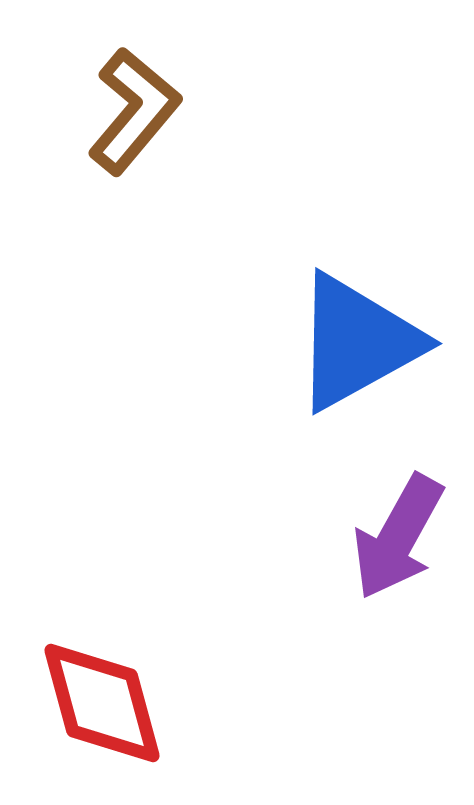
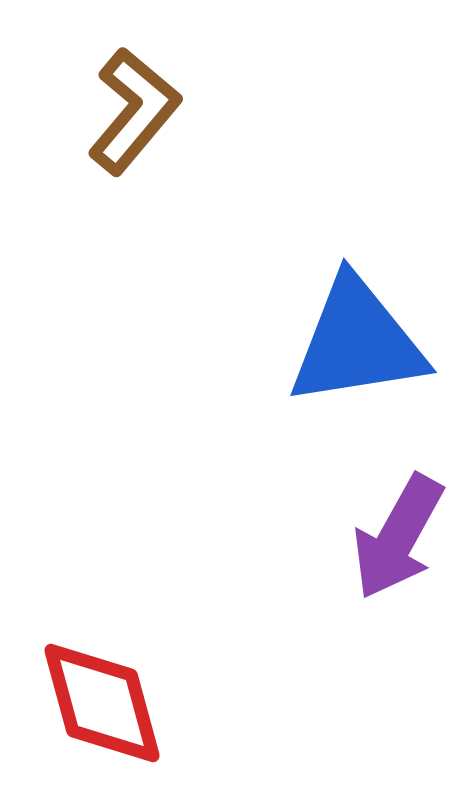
blue triangle: rotated 20 degrees clockwise
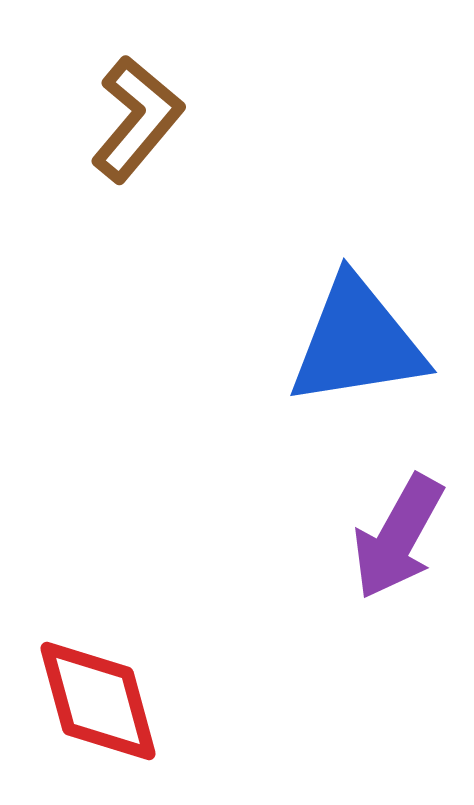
brown L-shape: moved 3 px right, 8 px down
red diamond: moved 4 px left, 2 px up
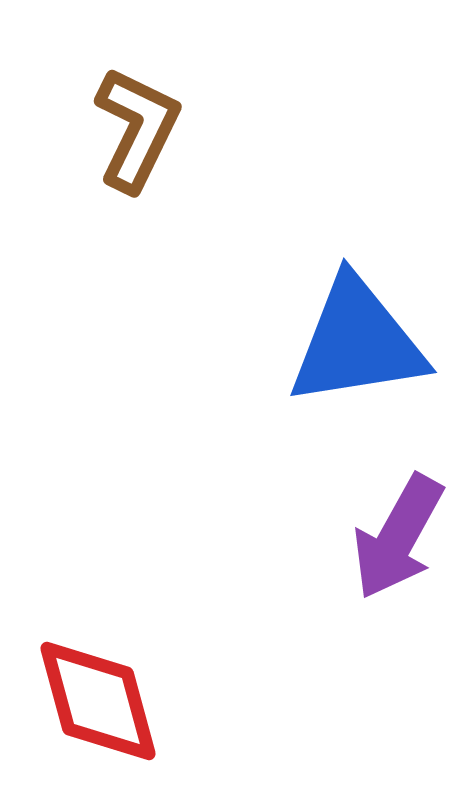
brown L-shape: moved 10 px down; rotated 14 degrees counterclockwise
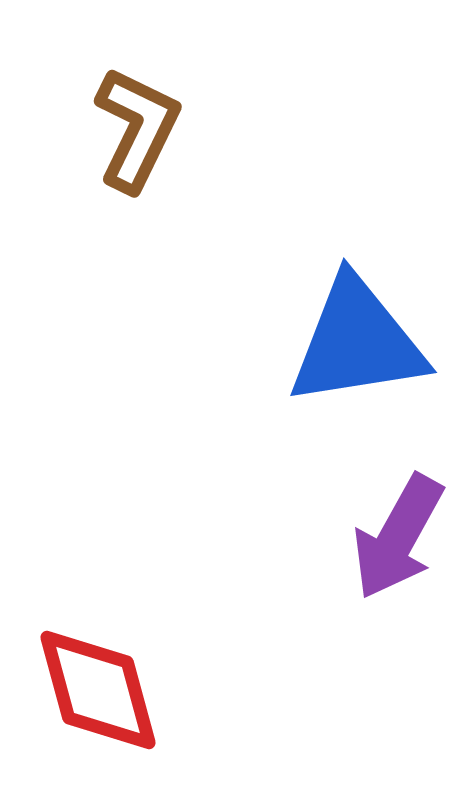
red diamond: moved 11 px up
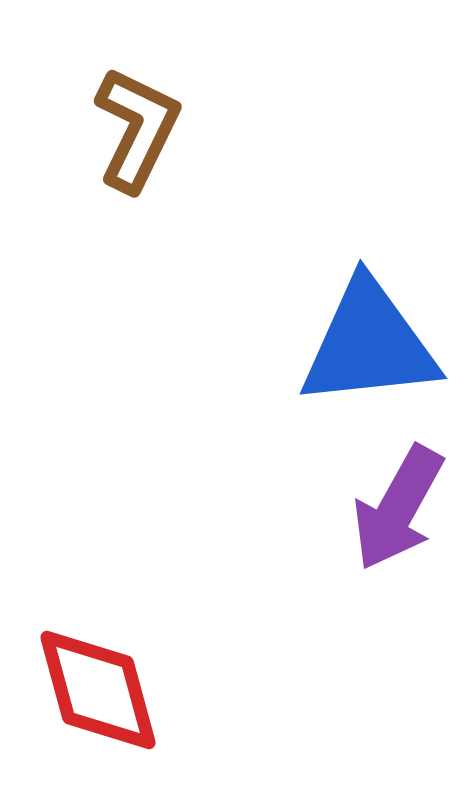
blue triangle: moved 12 px right, 2 px down; rotated 3 degrees clockwise
purple arrow: moved 29 px up
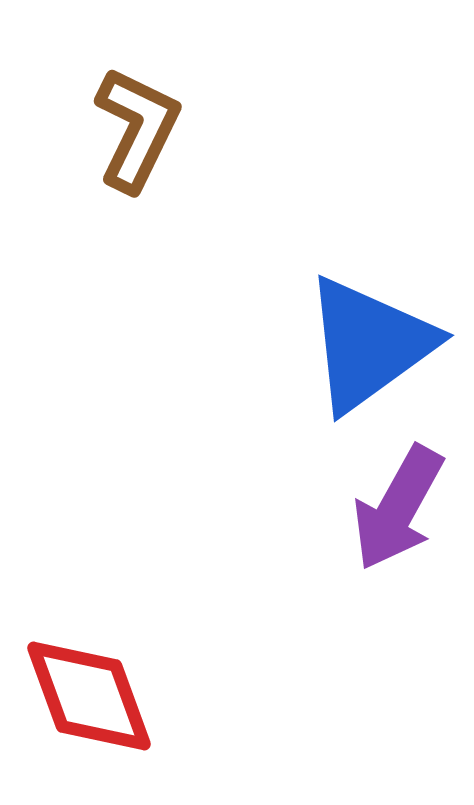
blue triangle: rotated 30 degrees counterclockwise
red diamond: moved 9 px left, 6 px down; rotated 5 degrees counterclockwise
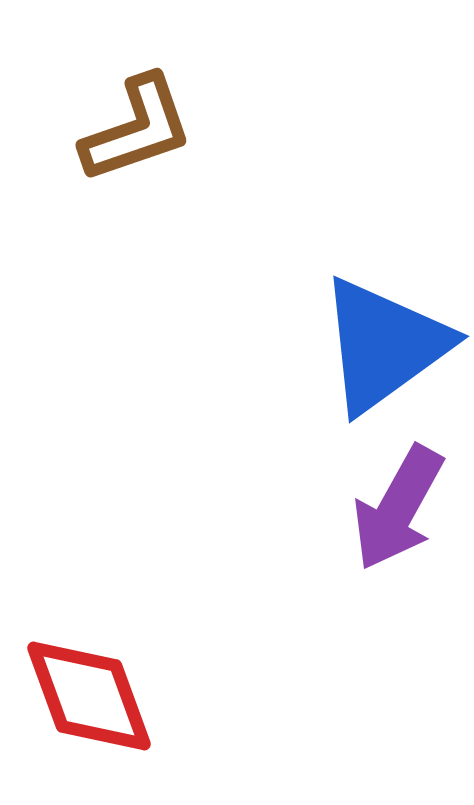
brown L-shape: rotated 45 degrees clockwise
blue triangle: moved 15 px right, 1 px down
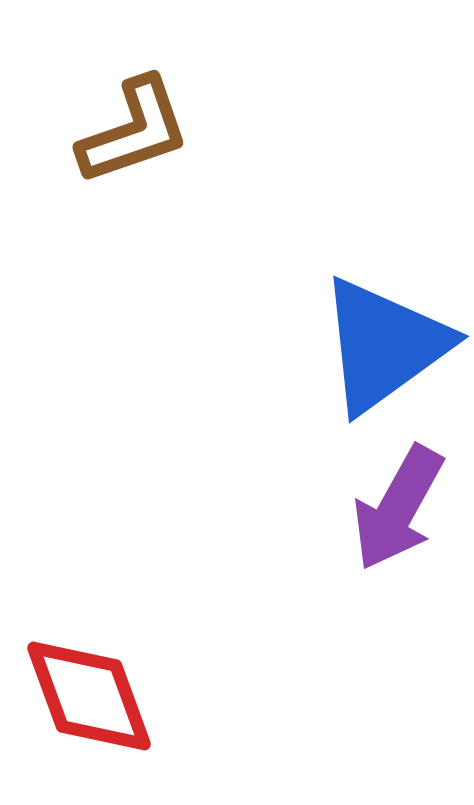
brown L-shape: moved 3 px left, 2 px down
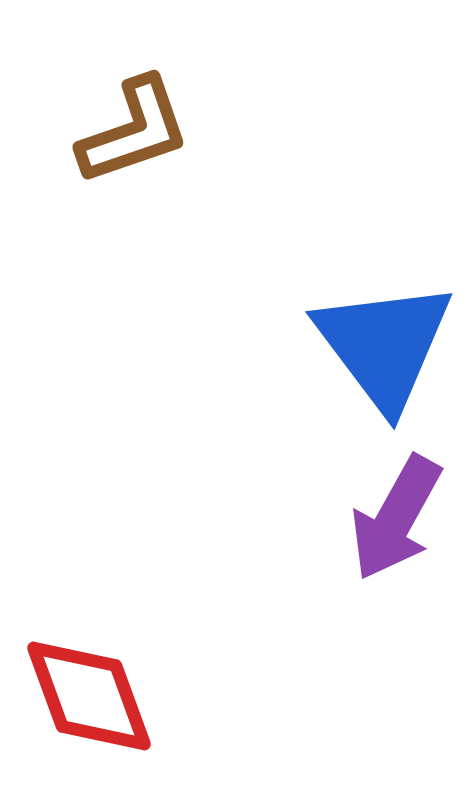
blue triangle: rotated 31 degrees counterclockwise
purple arrow: moved 2 px left, 10 px down
